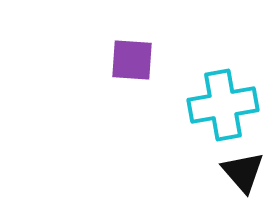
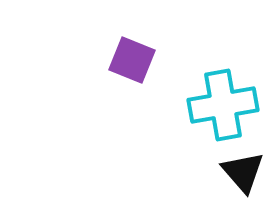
purple square: rotated 18 degrees clockwise
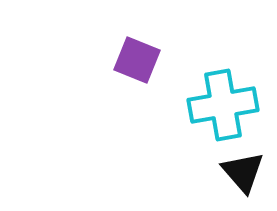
purple square: moved 5 px right
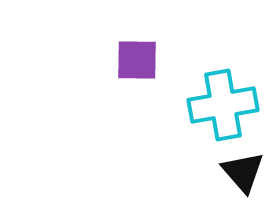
purple square: rotated 21 degrees counterclockwise
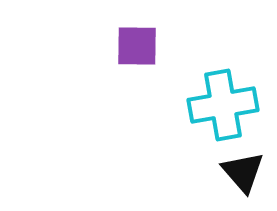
purple square: moved 14 px up
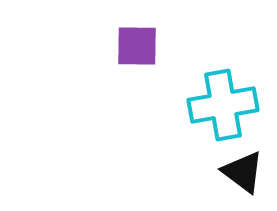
black triangle: rotated 12 degrees counterclockwise
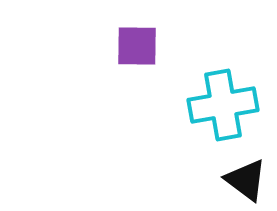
black triangle: moved 3 px right, 8 px down
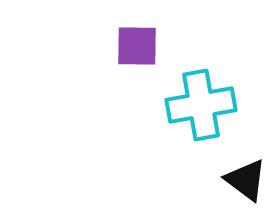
cyan cross: moved 22 px left
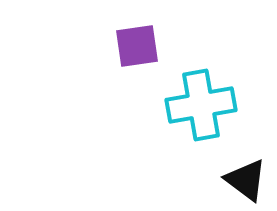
purple square: rotated 9 degrees counterclockwise
